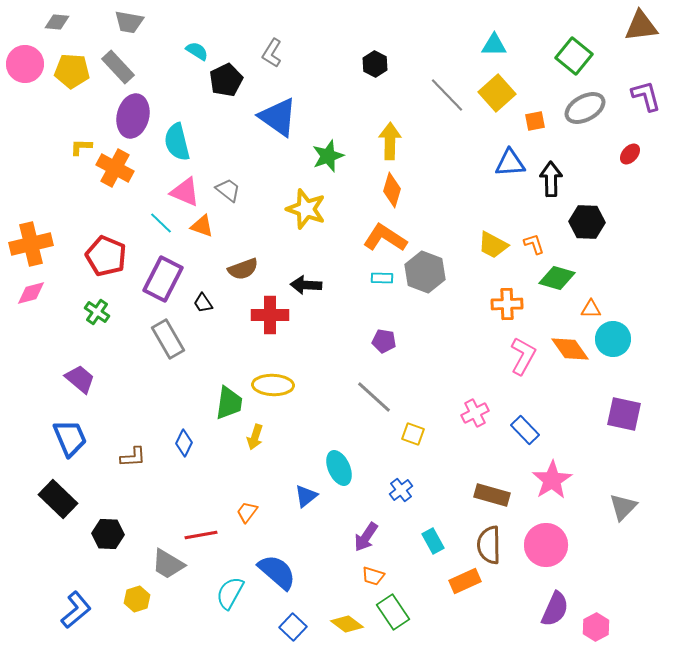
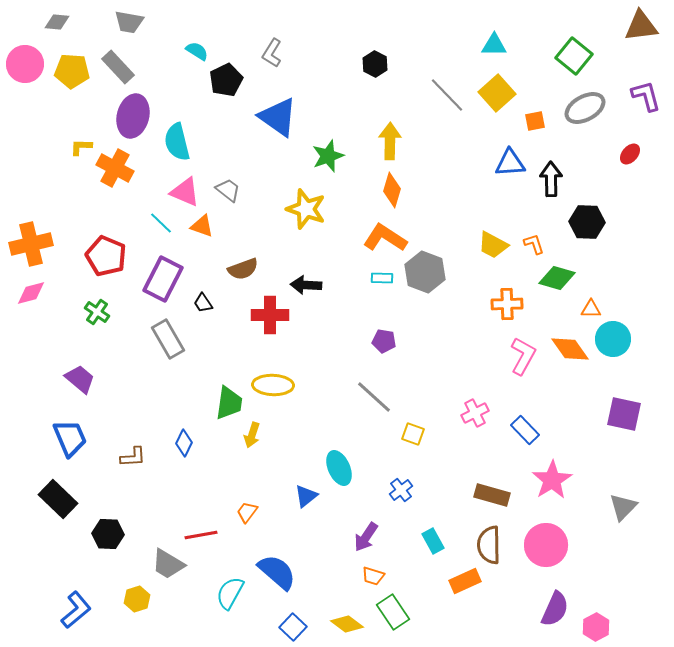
yellow arrow at (255, 437): moved 3 px left, 2 px up
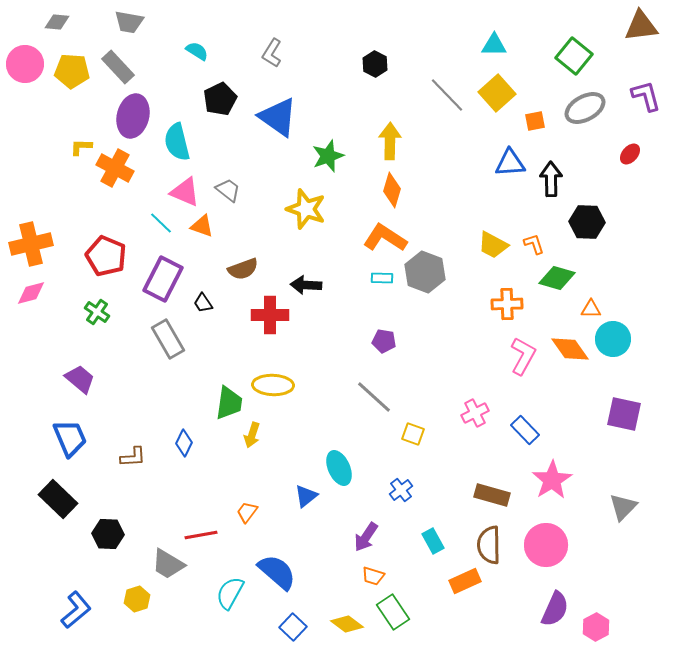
black pentagon at (226, 80): moved 6 px left, 19 px down
